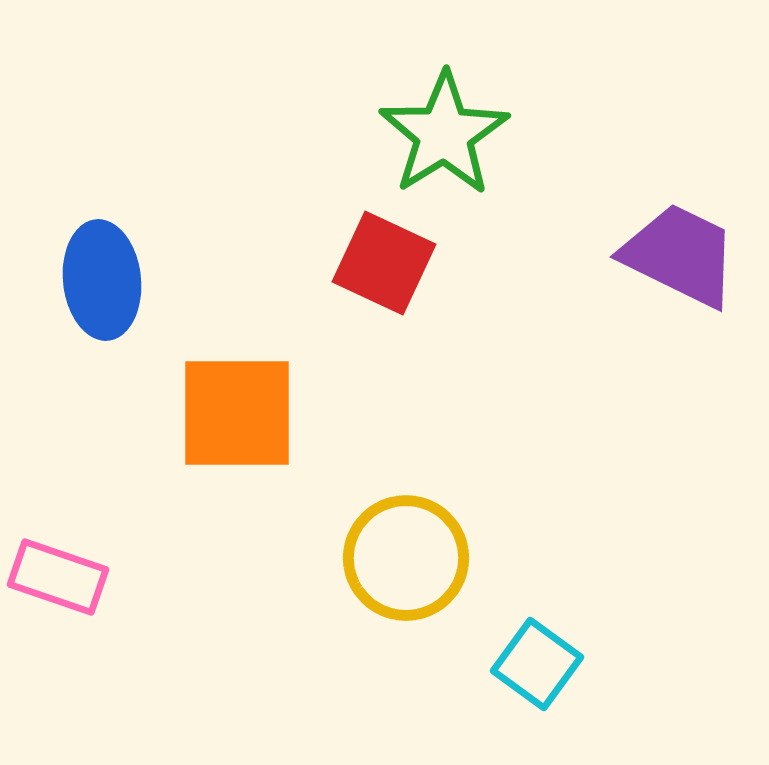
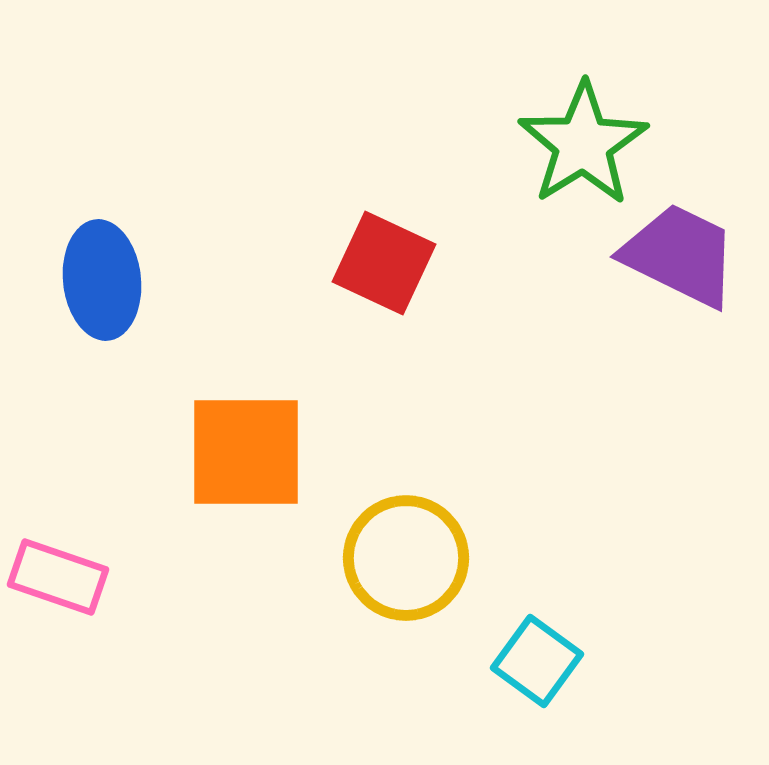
green star: moved 139 px right, 10 px down
orange square: moved 9 px right, 39 px down
cyan square: moved 3 px up
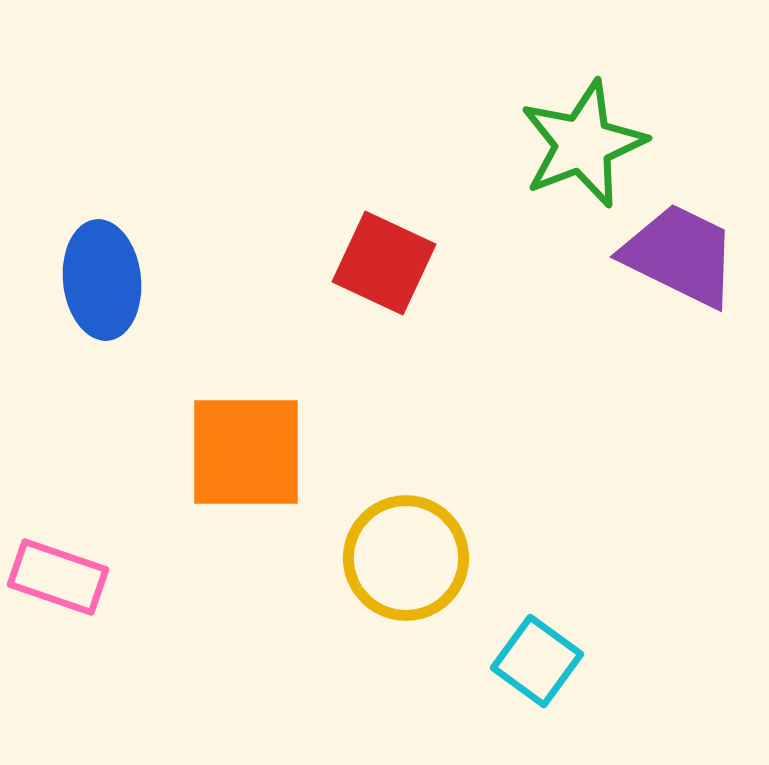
green star: rotated 11 degrees clockwise
